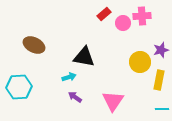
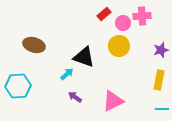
brown ellipse: rotated 10 degrees counterclockwise
black triangle: rotated 10 degrees clockwise
yellow circle: moved 21 px left, 16 px up
cyan arrow: moved 2 px left, 3 px up; rotated 24 degrees counterclockwise
cyan hexagon: moved 1 px left, 1 px up
pink triangle: rotated 30 degrees clockwise
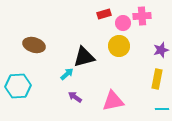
red rectangle: rotated 24 degrees clockwise
black triangle: rotated 35 degrees counterclockwise
yellow rectangle: moved 2 px left, 1 px up
pink triangle: rotated 15 degrees clockwise
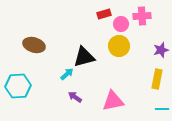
pink circle: moved 2 px left, 1 px down
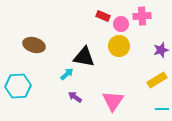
red rectangle: moved 1 px left, 2 px down; rotated 40 degrees clockwise
black triangle: rotated 25 degrees clockwise
yellow rectangle: moved 1 px down; rotated 48 degrees clockwise
pink triangle: rotated 45 degrees counterclockwise
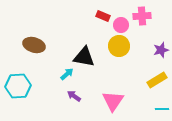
pink circle: moved 1 px down
purple arrow: moved 1 px left, 1 px up
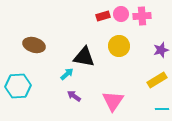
red rectangle: rotated 40 degrees counterclockwise
pink circle: moved 11 px up
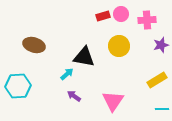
pink cross: moved 5 px right, 4 px down
purple star: moved 5 px up
